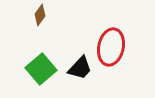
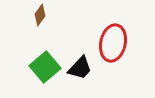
red ellipse: moved 2 px right, 4 px up
green square: moved 4 px right, 2 px up
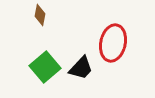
brown diamond: rotated 25 degrees counterclockwise
black trapezoid: moved 1 px right
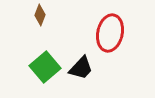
brown diamond: rotated 10 degrees clockwise
red ellipse: moved 3 px left, 10 px up
